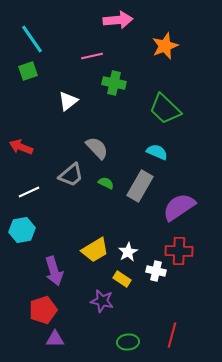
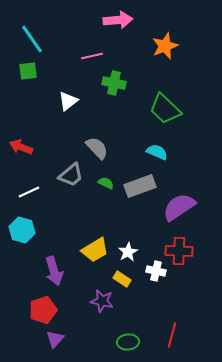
green square: rotated 12 degrees clockwise
gray rectangle: rotated 40 degrees clockwise
cyan hexagon: rotated 25 degrees clockwise
purple triangle: rotated 48 degrees counterclockwise
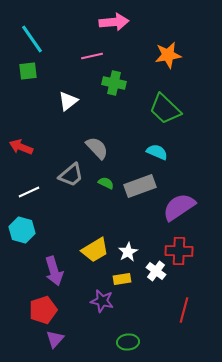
pink arrow: moved 4 px left, 2 px down
orange star: moved 3 px right, 9 px down; rotated 12 degrees clockwise
white cross: rotated 24 degrees clockwise
yellow rectangle: rotated 42 degrees counterclockwise
red line: moved 12 px right, 25 px up
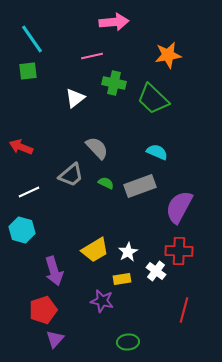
white triangle: moved 7 px right, 3 px up
green trapezoid: moved 12 px left, 10 px up
purple semicircle: rotated 28 degrees counterclockwise
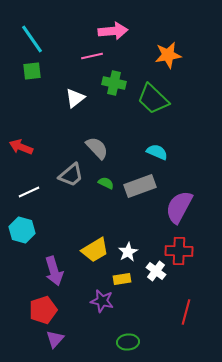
pink arrow: moved 1 px left, 9 px down
green square: moved 4 px right
red line: moved 2 px right, 2 px down
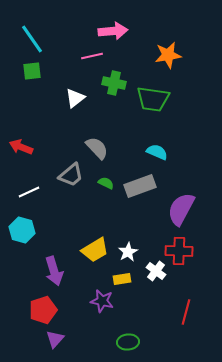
green trapezoid: rotated 36 degrees counterclockwise
purple semicircle: moved 2 px right, 2 px down
